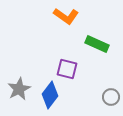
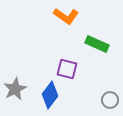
gray star: moved 4 px left
gray circle: moved 1 px left, 3 px down
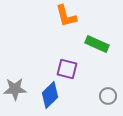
orange L-shape: rotated 40 degrees clockwise
gray star: rotated 25 degrees clockwise
blue diamond: rotated 8 degrees clockwise
gray circle: moved 2 px left, 4 px up
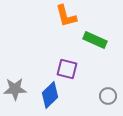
green rectangle: moved 2 px left, 4 px up
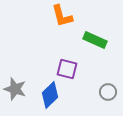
orange L-shape: moved 4 px left
gray star: rotated 20 degrees clockwise
gray circle: moved 4 px up
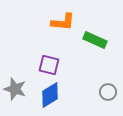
orange L-shape: moved 1 px right, 6 px down; rotated 70 degrees counterclockwise
purple square: moved 18 px left, 4 px up
blue diamond: rotated 12 degrees clockwise
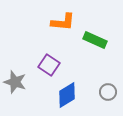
purple square: rotated 20 degrees clockwise
gray star: moved 7 px up
blue diamond: moved 17 px right
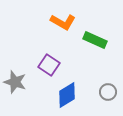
orange L-shape: rotated 25 degrees clockwise
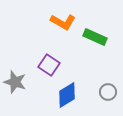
green rectangle: moved 3 px up
